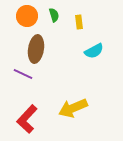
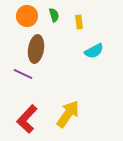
yellow arrow: moved 5 px left, 6 px down; rotated 148 degrees clockwise
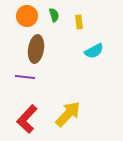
purple line: moved 2 px right, 3 px down; rotated 18 degrees counterclockwise
yellow arrow: rotated 8 degrees clockwise
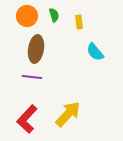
cyan semicircle: moved 1 px right, 1 px down; rotated 78 degrees clockwise
purple line: moved 7 px right
